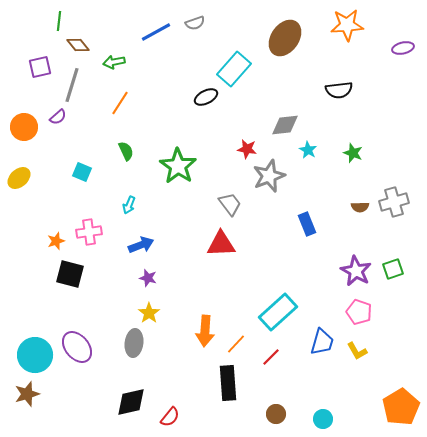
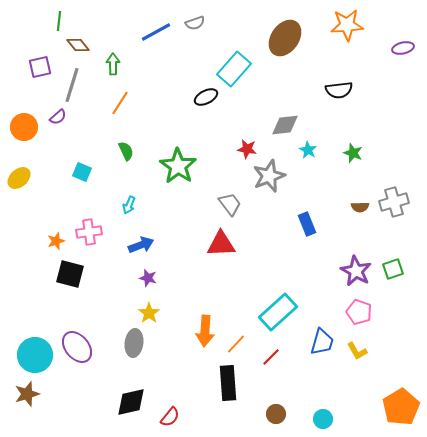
green arrow at (114, 62): moved 1 px left, 2 px down; rotated 100 degrees clockwise
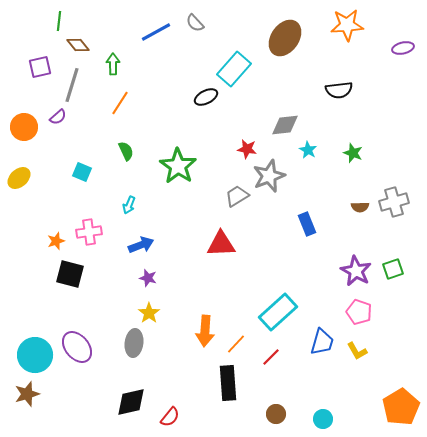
gray semicircle at (195, 23): rotated 66 degrees clockwise
gray trapezoid at (230, 204): moved 7 px right, 8 px up; rotated 85 degrees counterclockwise
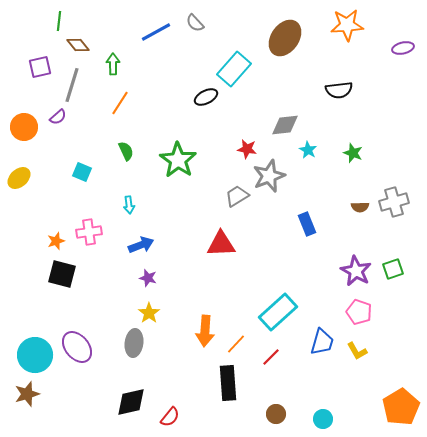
green star at (178, 166): moved 6 px up
cyan arrow at (129, 205): rotated 30 degrees counterclockwise
black square at (70, 274): moved 8 px left
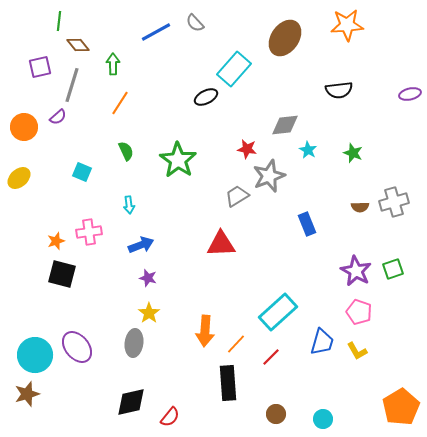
purple ellipse at (403, 48): moved 7 px right, 46 px down
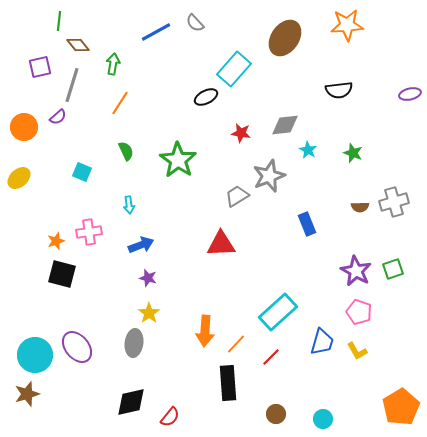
green arrow at (113, 64): rotated 10 degrees clockwise
red star at (247, 149): moved 6 px left, 16 px up
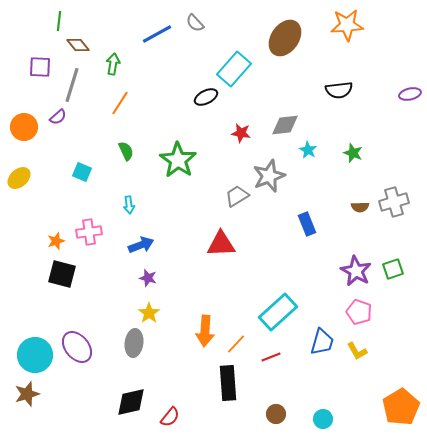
blue line at (156, 32): moved 1 px right, 2 px down
purple square at (40, 67): rotated 15 degrees clockwise
red line at (271, 357): rotated 24 degrees clockwise
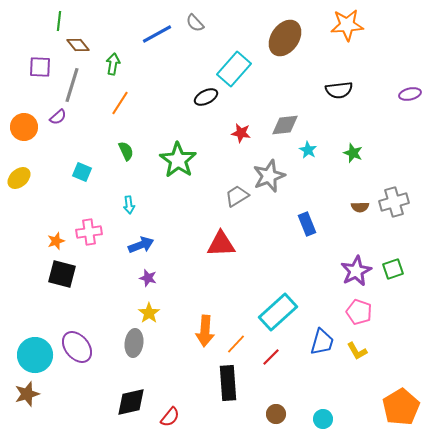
purple star at (356, 271): rotated 16 degrees clockwise
red line at (271, 357): rotated 24 degrees counterclockwise
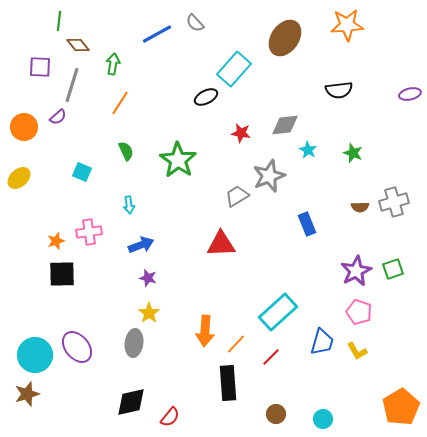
black square at (62, 274): rotated 16 degrees counterclockwise
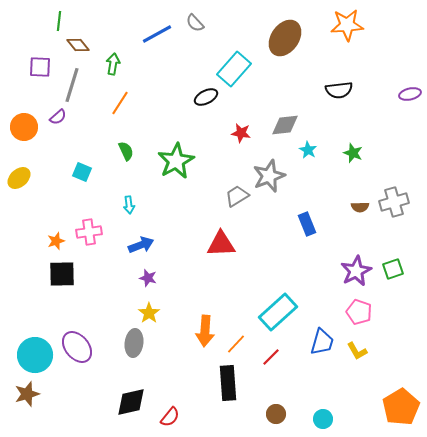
green star at (178, 160): moved 2 px left, 1 px down; rotated 9 degrees clockwise
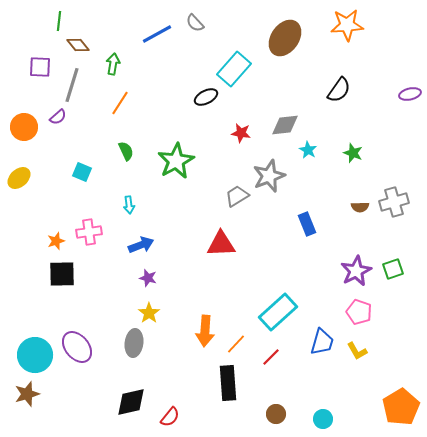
black semicircle at (339, 90): rotated 48 degrees counterclockwise
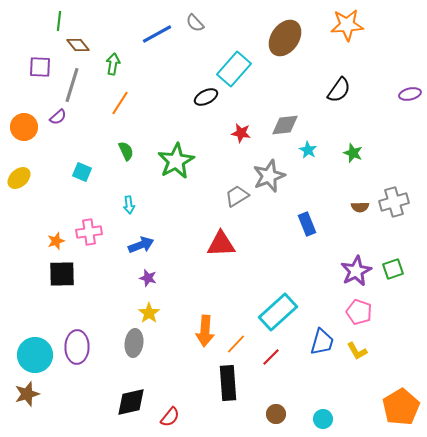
purple ellipse at (77, 347): rotated 40 degrees clockwise
